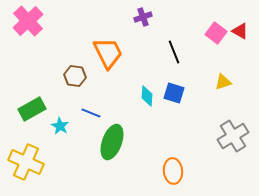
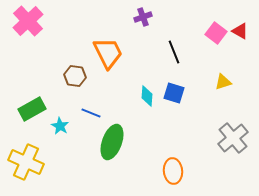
gray cross: moved 2 px down; rotated 8 degrees counterclockwise
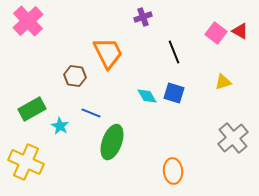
cyan diamond: rotated 35 degrees counterclockwise
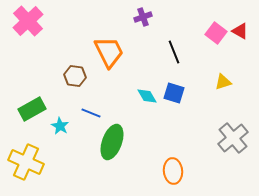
orange trapezoid: moved 1 px right, 1 px up
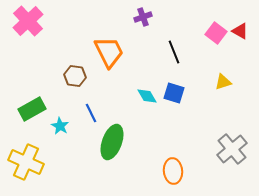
blue line: rotated 42 degrees clockwise
gray cross: moved 1 px left, 11 px down
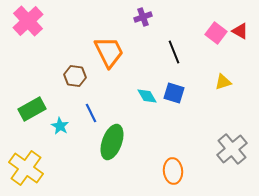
yellow cross: moved 6 px down; rotated 12 degrees clockwise
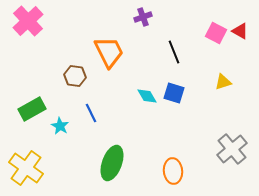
pink square: rotated 10 degrees counterclockwise
green ellipse: moved 21 px down
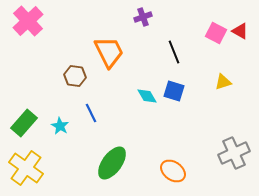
blue square: moved 2 px up
green rectangle: moved 8 px left, 14 px down; rotated 20 degrees counterclockwise
gray cross: moved 2 px right, 4 px down; rotated 16 degrees clockwise
green ellipse: rotated 16 degrees clockwise
orange ellipse: rotated 50 degrees counterclockwise
